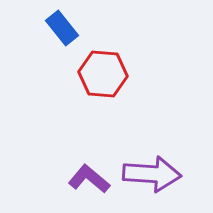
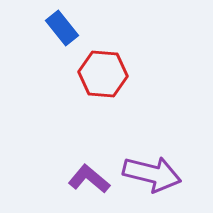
purple arrow: rotated 10 degrees clockwise
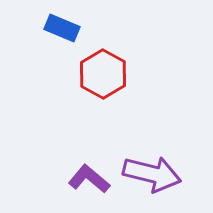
blue rectangle: rotated 28 degrees counterclockwise
red hexagon: rotated 24 degrees clockwise
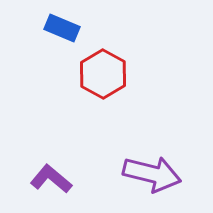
purple L-shape: moved 38 px left
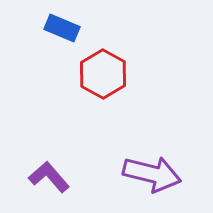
purple L-shape: moved 2 px left, 2 px up; rotated 9 degrees clockwise
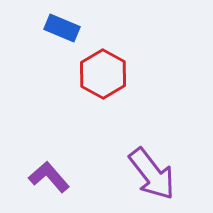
purple arrow: rotated 38 degrees clockwise
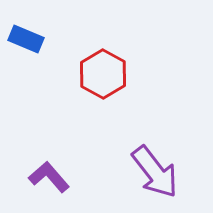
blue rectangle: moved 36 px left, 11 px down
purple arrow: moved 3 px right, 2 px up
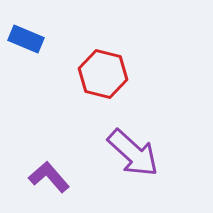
red hexagon: rotated 15 degrees counterclockwise
purple arrow: moved 22 px left, 19 px up; rotated 10 degrees counterclockwise
